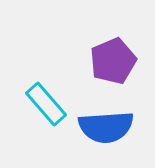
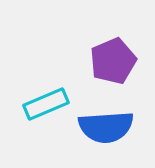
cyan rectangle: rotated 72 degrees counterclockwise
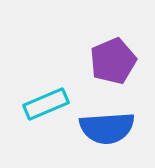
blue semicircle: moved 1 px right, 1 px down
